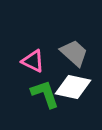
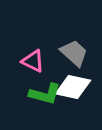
green L-shape: rotated 124 degrees clockwise
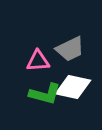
gray trapezoid: moved 4 px left, 4 px up; rotated 112 degrees clockwise
pink triangle: moved 5 px right; rotated 30 degrees counterclockwise
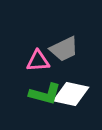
gray trapezoid: moved 6 px left
white diamond: moved 2 px left, 7 px down
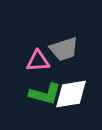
gray trapezoid: rotated 8 degrees clockwise
white diamond: rotated 21 degrees counterclockwise
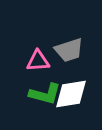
gray trapezoid: moved 5 px right, 1 px down
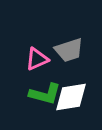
pink triangle: moved 1 px left, 2 px up; rotated 20 degrees counterclockwise
white diamond: moved 3 px down
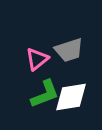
pink triangle: rotated 15 degrees counterclockwise
green L-shape: rotated 36 degrees counterclockwise
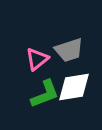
white diamond: moved 3 px right, 10 px up
